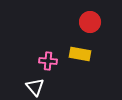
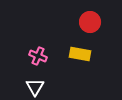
pink cross: moved 10 px left, 5 px up; rotated 18 degrees clockwise
white triangle: rotated 12 degrees clockwise
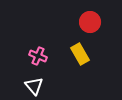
yellow rectangle: rotated 50 degrees clockwise
white triangle: moved 1 px left, 1 px up; rotated 12 degrees counterclockwise
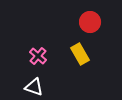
pink cross: rotated 18 degrees clockwise
white triangle: moved 1 px down; rotated 30 degrees counterclockwise
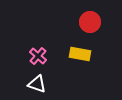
yellow rectangle: rotated 50 degrees counterclockwise
white triangle: moved 3 px right, 3 px up
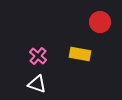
red circle: moved 10 px right
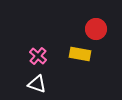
red circle: moved 4 px left, 7 px down
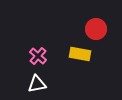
white triangle: rotated 30 degrees counterclockwise
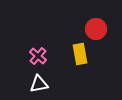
yellow rectangle: rotated 70 degrees clockwise
white triangle: moved 2 px right
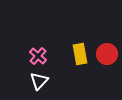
red circle: moved 11 px right, 25 px down
white triangle: moved 3 px up; rotated 36 degrees counterclockwise
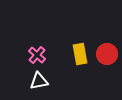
pink cross: moved 1 px left, 1 px up
white triangle: rotated 36 degrees clockwise
